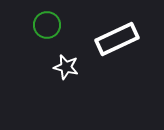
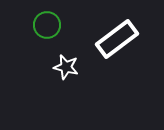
white rectangle: rotated 12 degrees counterclockwise
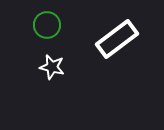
white star: moved 14 px left
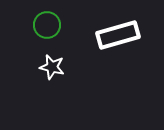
white rectangle: moved 1 px right, 4 px up; rotated 21 degrees clockwise
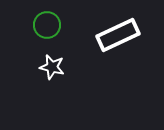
white rectangle: rotated 9 degrees counterclockwise
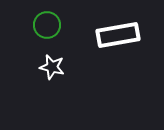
white rectangle: rotated 15 degrees clockwise
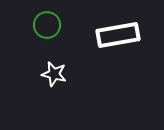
white star: moved 2 px right, 7 px down
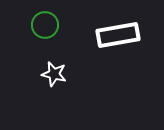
green circle: moved 2 px left
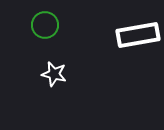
white rectangle: moved 20 px right
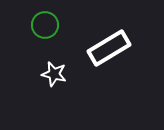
white rectangle: moved 29 px left, 13 px down; rotated 21 degrees counterclockwise
